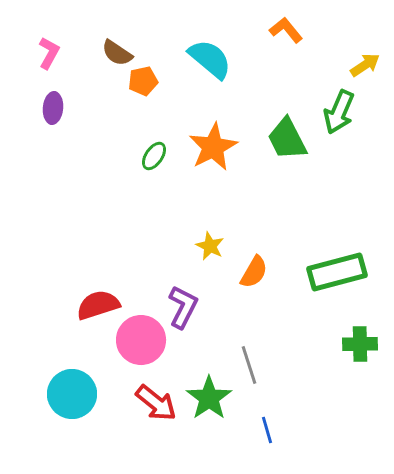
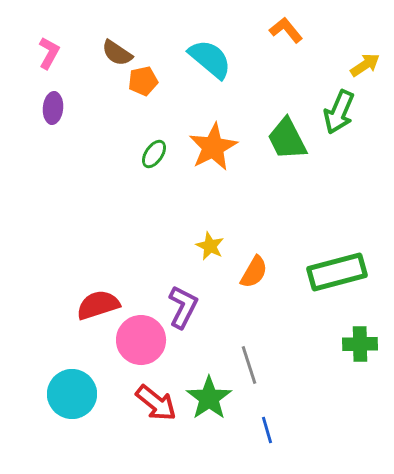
green ellipse: moved 2 px up
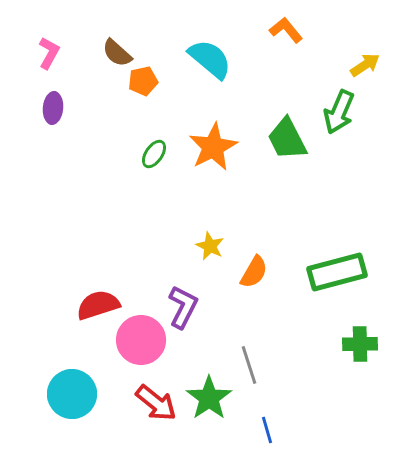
brown semicircle: rotated 8 degrees clockwise
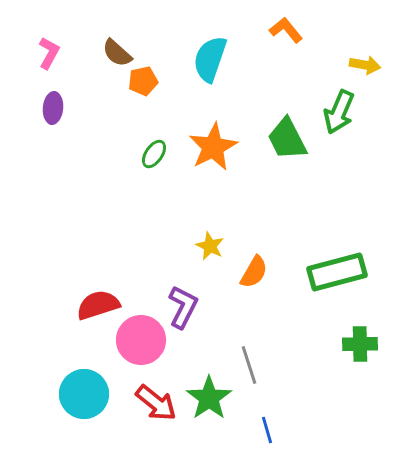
cyan semicircle: rotated 111 degrees counterclockwise
yellow arrow: rotated 44 degrees clockwise
cyan circle: moved 12 px right
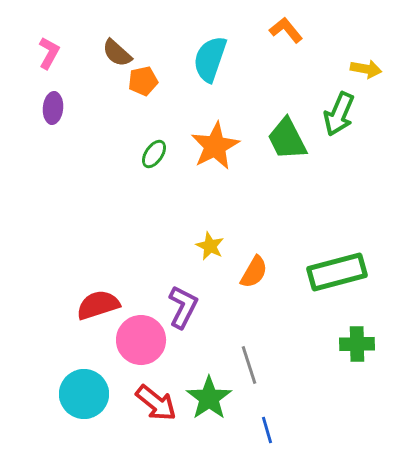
yellow arrow: moved 1 px right, 4 px down
green arrow: moved 2 px down
orange star: moved 2 px right, 1 px up
green cross: moved 3 px left
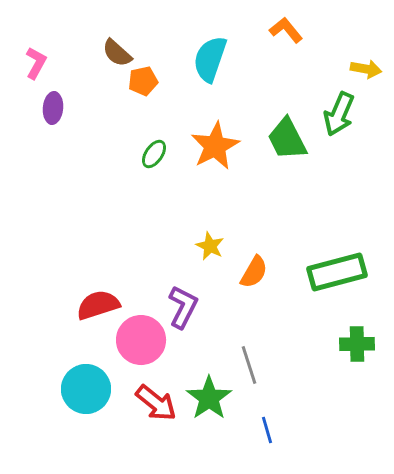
pink L-shape: moved 13 px left, 10 px down
cyan circle: moved 2 px right, 5 px up
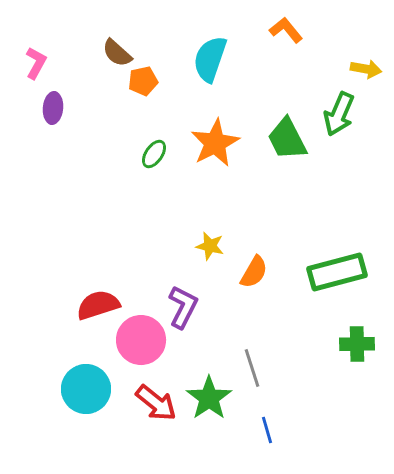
orange star: moved 3 px up
yellow star: rotated 12 degrees counterclockwise
gray line: moved 3 px right, 3 px down
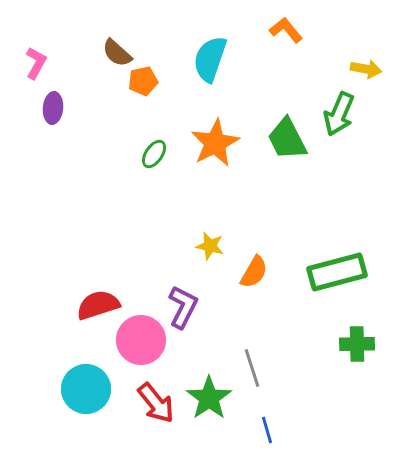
red arrow: rotated 12 degrees clockwise
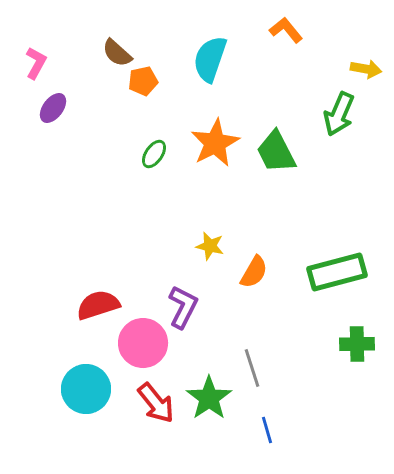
purple ellipse: rotated 32 degrees clockwise
green trapezoid: moved 11 px left, 13 px down
pink circle: moved 2 px right, 3 px down
